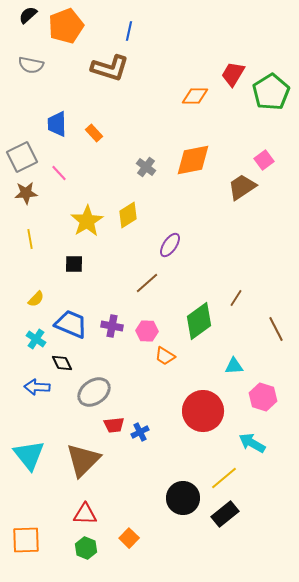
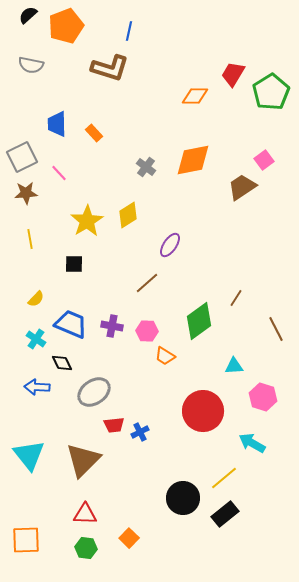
green hexagon at (86, 548): rotated 15 degrees counterclockwise
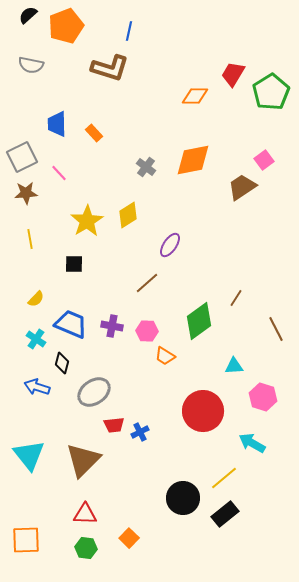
black diamond at (62, 363): rotated 40 degrees clockwise
blue arrow at (37, 387): rotated 15 degrees clockwise
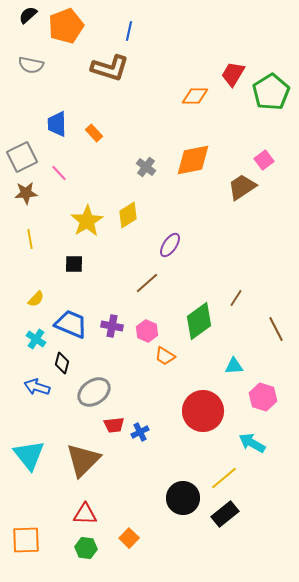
pink hexagon at (147, 331): rotated 20 degrees clockwise
